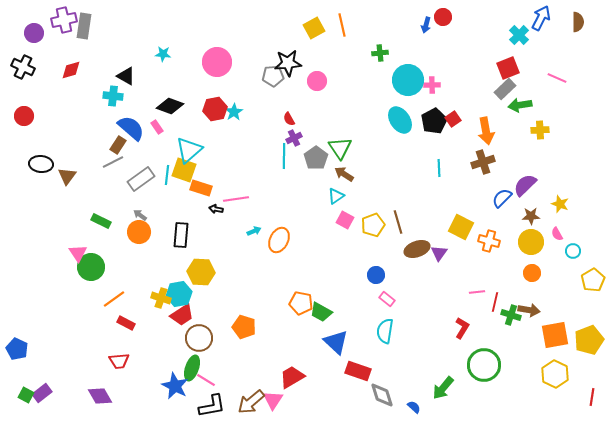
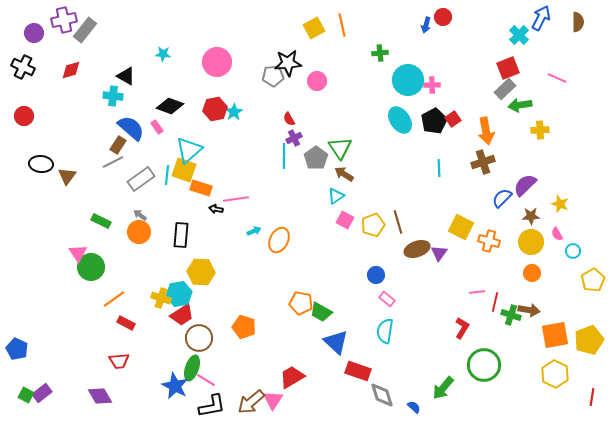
gray rectangle at (84, 26): moved 1 px right, 4 px down; rotated 30 degrees clockwise
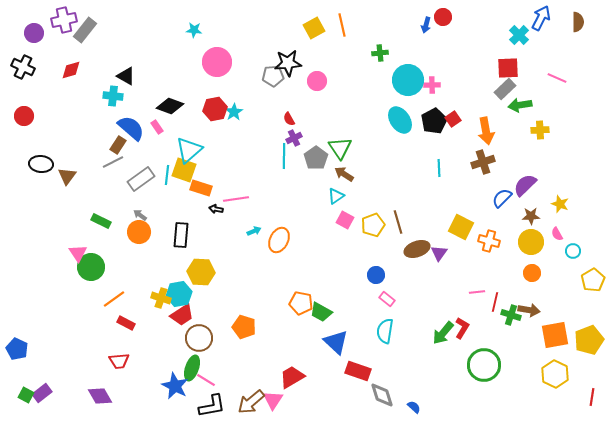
cyan star at (163, 54): moved 31 px right, 24 px up
red square at (508, 68): rotated 20 degrees clockwise
green arrow at (443, 388): moved 55 px up
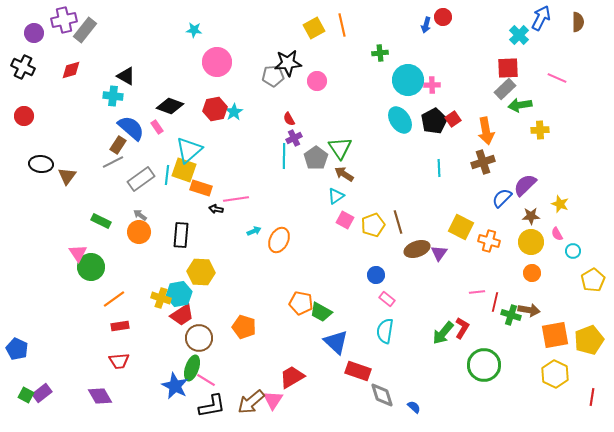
red rectangle at (126, 323): moved 6 px left, 3 px down; rotated 36 degrees counterclockwise
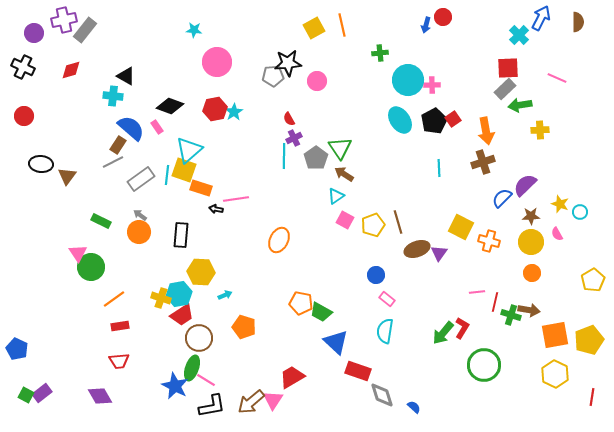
cyan arrow at (254, 231): moved 29 px left, 64 px down
cyan circle at (573, 251): moved 7 px right, 39 px up
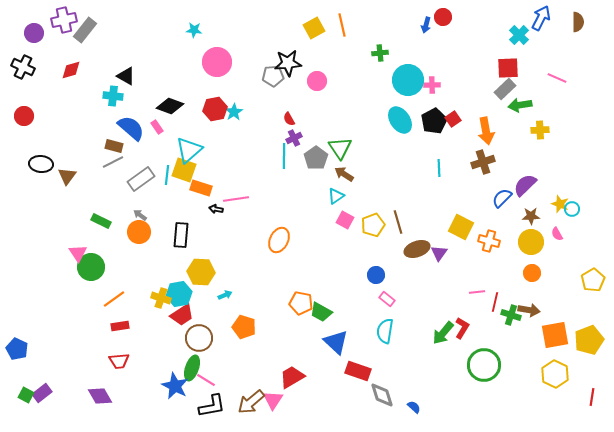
brown rectangle at (118, 145): moved 4 px left, 1 px down; rotated 72 degrees clockwise
cyan circle at (580, 212): moved 8 px left, 3 px up
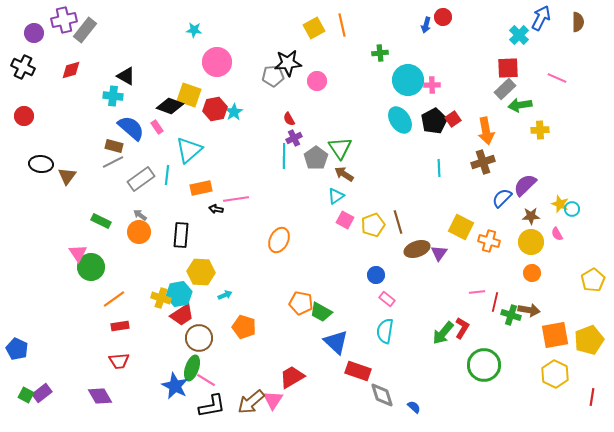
yellow square at (184, 170): moved 5 px right, 75 px up
orange rectangle at (201, 188): rotated 30 degrees counterclockwise
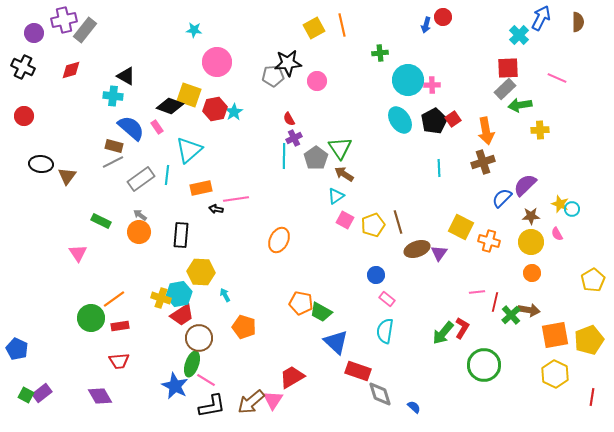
green circle at (91, 267): moved 51 px down
cyan arrow at (225, 295): rotated 96 degrees counterclockwise
green cross at (511, 315): rotated 30 degrees clockwise
green ellipse at (192, 368): moved 4 px up
gray diamond at (382, 395): moved 2 px left, 1 px up
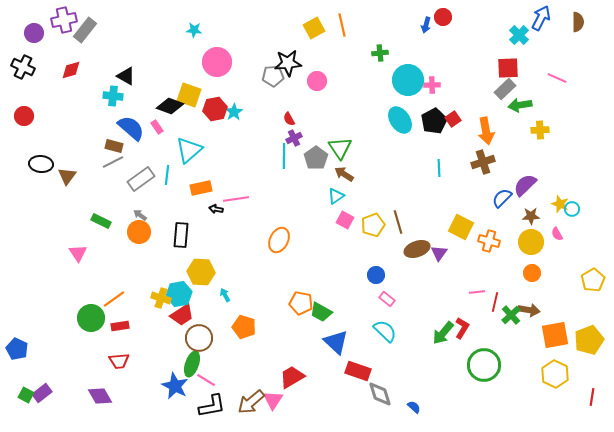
cyan semicircle at (385, 331): rotated 125 degrees clockwise
